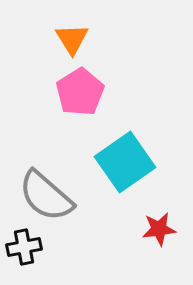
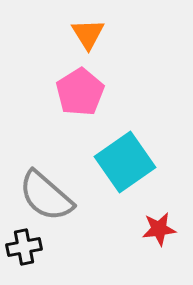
orange triangle: moved 16 px right, 5 px up
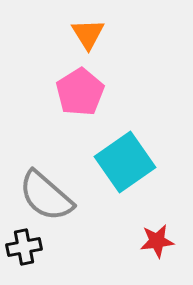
red star: moved 2 px left, 12 px down
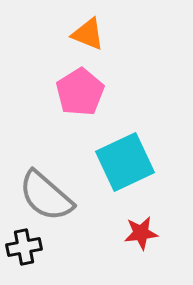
orange triangle: rotated 36 degrees counterclockwise
cyan square: rotated 10 degrees clockwise
red star: moved 16 px left, 8 px up
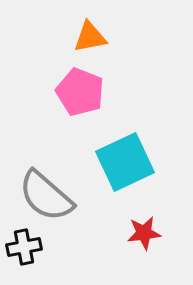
orange triangle: moved 2 px right, 3 px down; rotated 33 degrees counterclockwise
pink pentagon: rotated 18 degrees counterclockwise
red star: moved 3 px right
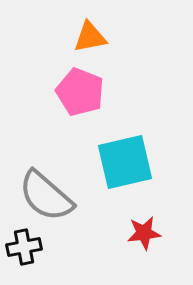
cyan square: rotated 12 degrees clockwise
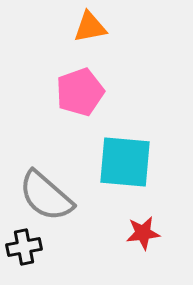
orange triangle: moved 10 px up
pink pentagon: rotated 30 degrees clockwise
cyan square: rotated 18 degrees clockwise
red star: moved 1 px left
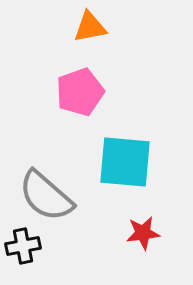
black cross: moved 1 px left, 1 px up
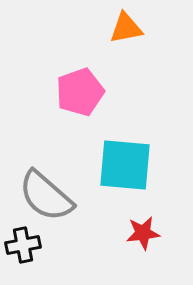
orange triangle: moved 36 px right, 1 px down
cyan square: moved 3 px down
black cross: moved 1 px up
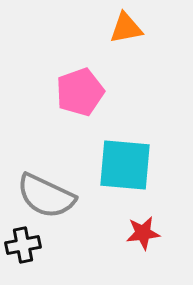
gray semicircle: rotated 16 degrees counterclockwise
